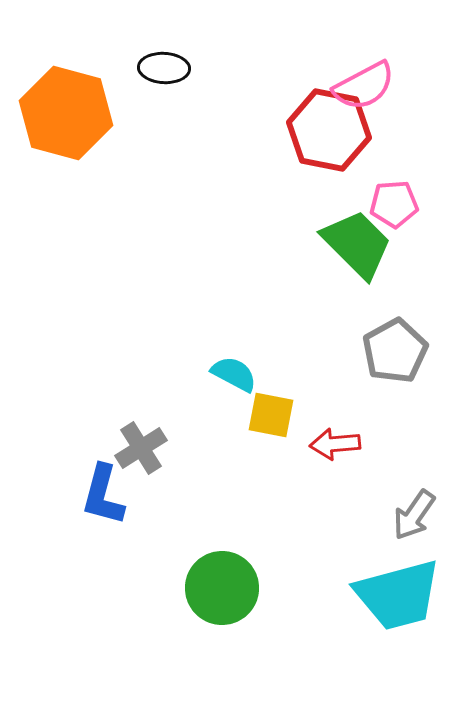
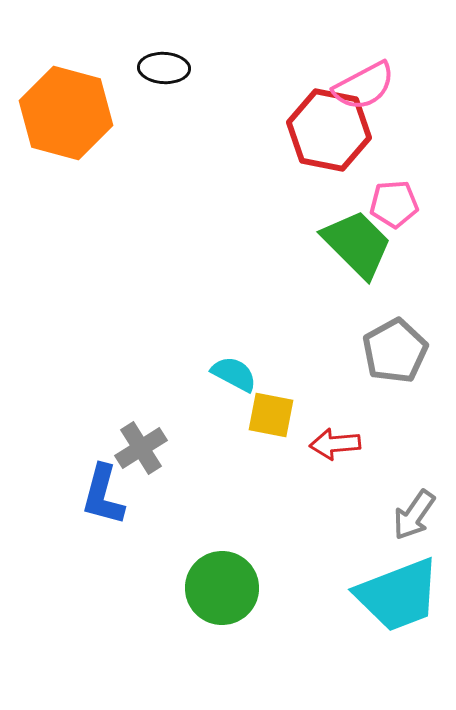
cyan trapezoid: rotated 6 degrees counterclockwise
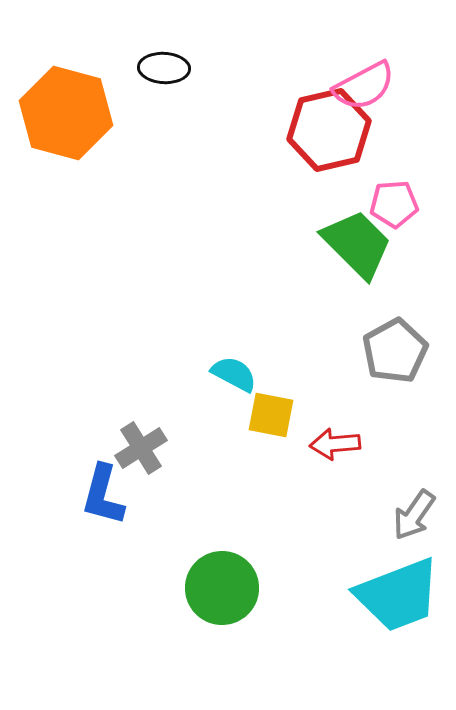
red hexagon: rotated 24 degrees counterclockwise
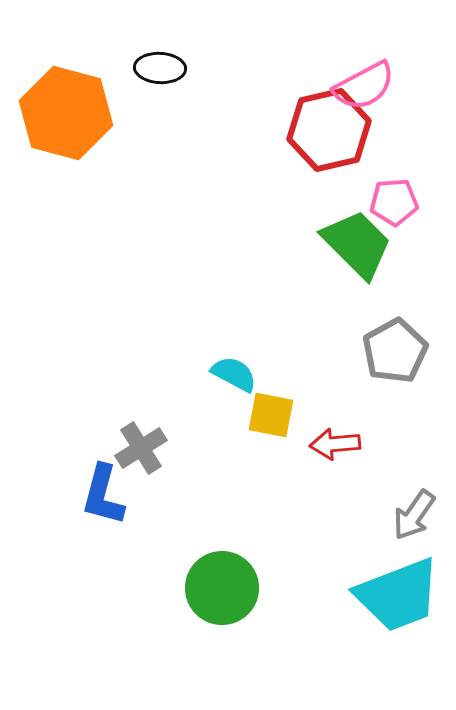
black ellipse: moved 4 px left
pink pentagon: moved 2 px up
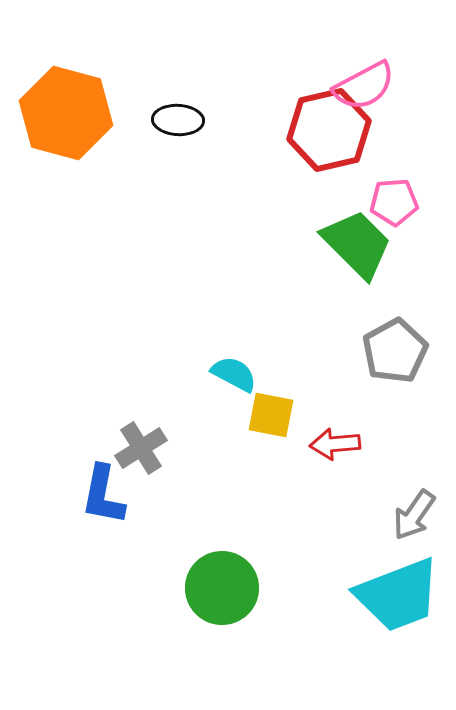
black ellipse: moved 18 px right, 52 px down
blue L-shape: rotated 4 degrees counterclockwise
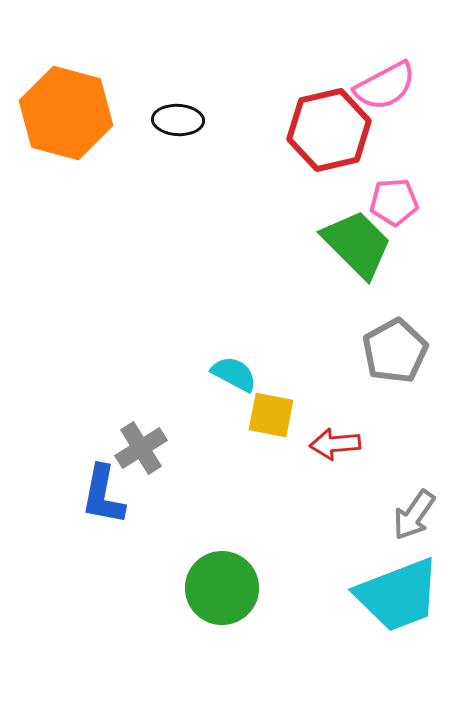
pink semicircle: moved 21 px right
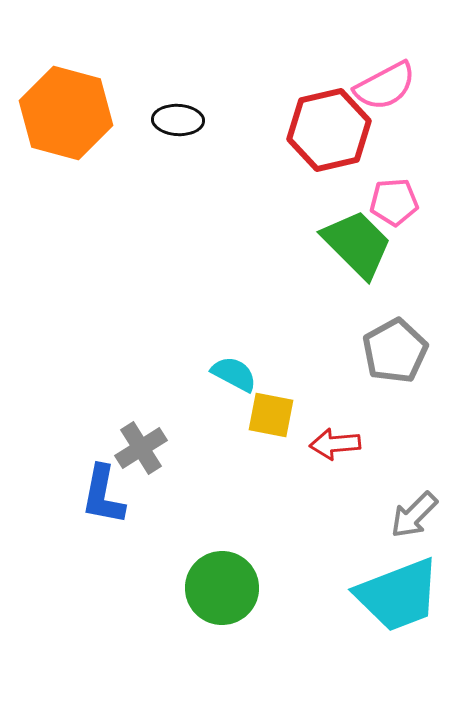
gray arrow: rotated 10 degrees clockwise
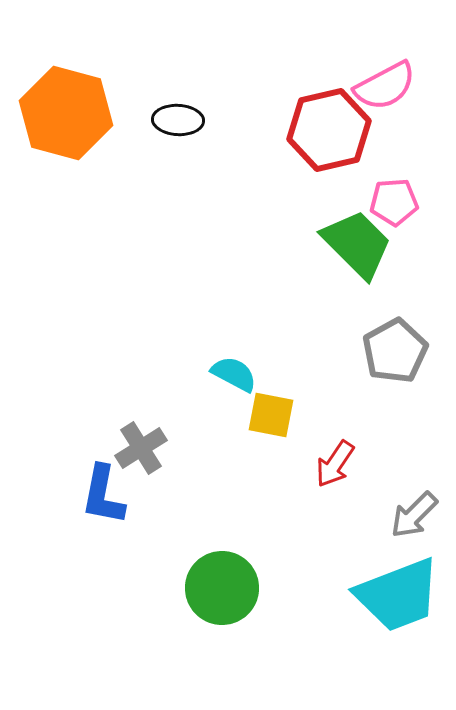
red arrow: moved 20 px down; rotated 51 degrees counterclockwise
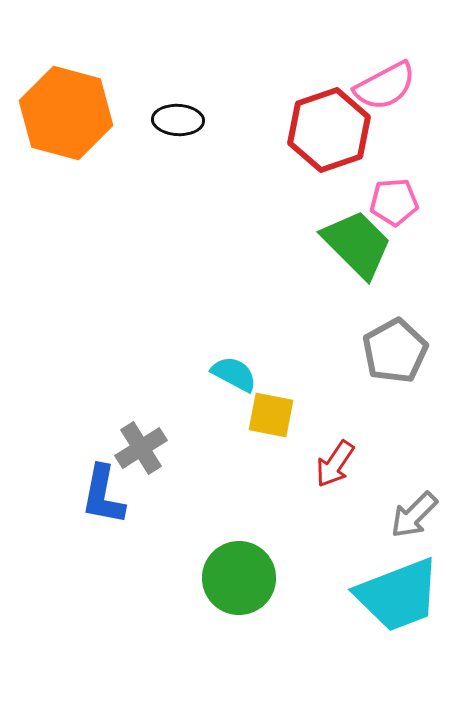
red hexagon: rotated 6 degrees counterclockwise
green circle: moved 17 px right, 10 px up
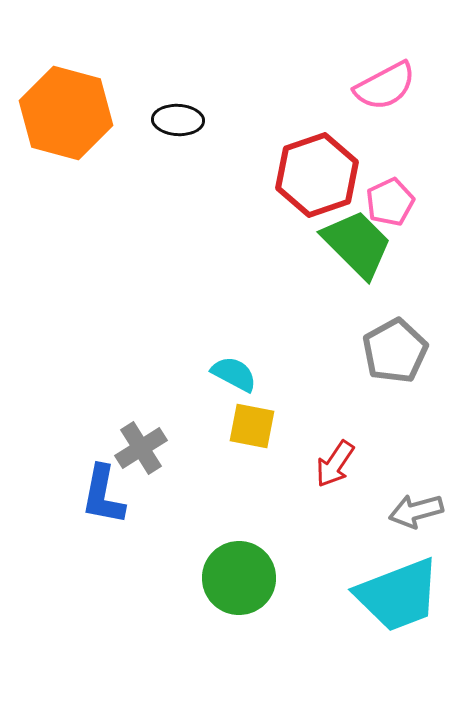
red hexagon: moved 12 px left, 45 px down
pink pentagon: moved 4 px left; rotated 21 degrees counterclockwise
yellow square: moved 19 px left, 11 px down
gray arrow: moved 2 px right, 4 px up; rotated 30 degrees clockwise
